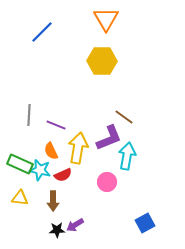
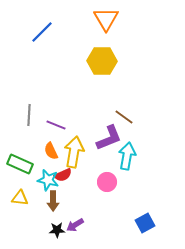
yellow arrow: moved 4 px left, 4 px down
cyan star: moved 8 px right, 10 px down
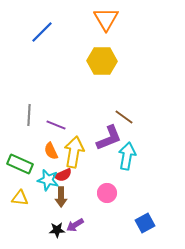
pink circle: moved 11 px down
brown arrow: moved 8 px right, 4 px up
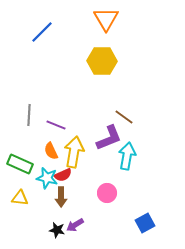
cyan star: moved 1 px left, 2 px up
black star: rotated 14 degrees clockwise
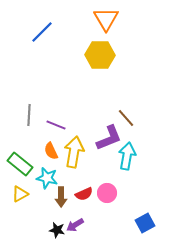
yellow hexagon: moved 2 px left, 6 px up
brown line: moved 2 px right, 1 px down; rotated 12 degrees clockwise
green rectangle: rotated 15 degrees clockwise
red semicircle: moved 21 px right, 19 px down
yellow triangle: moved 4 px up; rotated 36 degrees counterclockwise
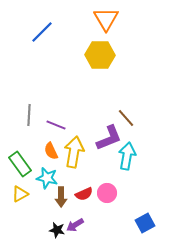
green rectangle: rotated 15 degrees clockwise
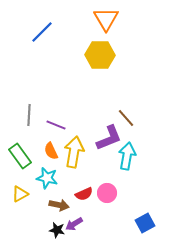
green rectangle: moved 8 px up
brown arrow: moved 2 px left, 8 px down; rotated 78 degrees counterclockwise
purple arrow: moved 1 px left, 1 px up
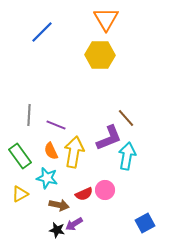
pink circle: moved 2 px left, 3 px up
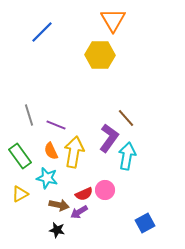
orange triangle: moved 7 px right, 1 px down
gray line: rotated 20 degrees counterclockwise
purple L-shape: rotated 32 degrees counterclockwise
purple arrow: moved 5 px right, 12 px up
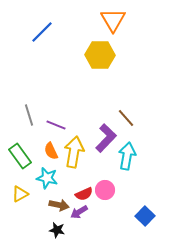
purple L-shape: moved 3 px left; rotated 8 degrees clockwise
blue square: moved 7 px up; rotated 18 degrees counterclockwise
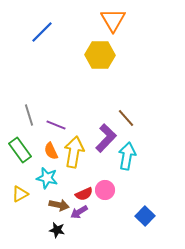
green rectangle: moved 6 px up
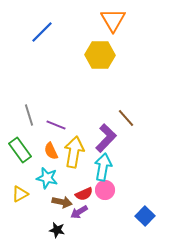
cyan arrow: moved 24 px left, 11 px down
brown arrow: moved 3 px right, 3 px up
